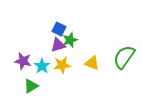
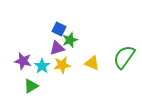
purple triangle: moved 1 px left, 3 px down
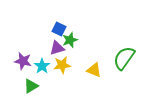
green semicircle: moved 1 px down
yellow triangle: moved 2 px right, 7 px down
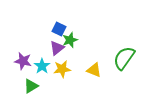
purple triangle: rotated 21 degrees counterclockwise
yellow star: moved 4 px down
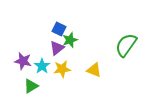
green semicircle: moved 2 px right, 13 px up
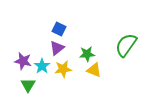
green star: moved 17 px right, 14 px down; rotated 14 degrees clockwise
yellow star: moved 1 px right
green triangle: moved 3 px left, 1 px up; rotated 28 degrees counterclockwise
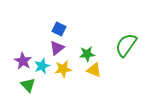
purple star: rotated 18 degrees clockwise
cyan star: rotated 14 degrees clockwise
green triangle: rotated 14 degrees counterclockwise
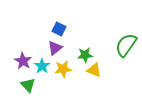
purple triangle: moved 2 px left
green star: moved 2 px left, 1 px down
cyan star: rotated 14 degrees counterclockwise
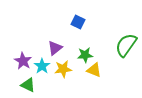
blue square: moved 19 px right, 7 px up
green triangle: rotated 21 degrees counterclockwise
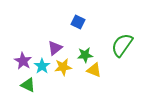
green semicircle: moved 4 px left
yellow star: moved 2 px up
